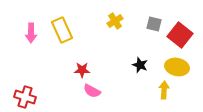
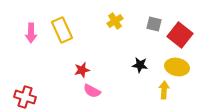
black star: rotated 14 degrees counterclockwise
red star: rotated 14 degrees counterclockwise
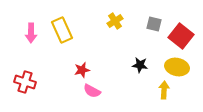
red square: moved 1 px right, 1 px down
red cross: moved 15 px up
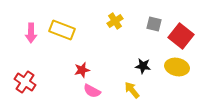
yellow rectangle: rotated 45 degrees counterclockwise
black star: moved 3 px right, 1 px down
red cross: rotated 15 degrees clockwise
yellow arrow: moved 32 px left; rotated 42 degrees counterclockwise
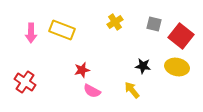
yellow cross: moved 1 px down
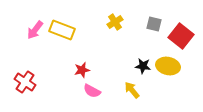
pink arrow: moved 4 px right, 3 px up; rotated 36 degrees clockwise
yellow ellipse: moved 9 px left, 1 px up
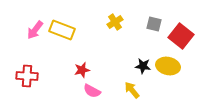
red cross: moved 2 px right, 6 px up; rotated 30 degrees counterclockwise
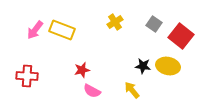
gray square: rotated 21 degrees clockwise
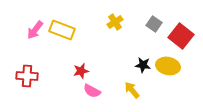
black star: moved 1 px up
red star: moved 1 px left, 1 px down
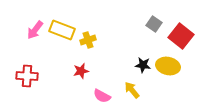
yellow cross: moved 27 px left, 18 px down; rotated 14 degrees clockwise
pink semicircle: moved 10 px right, 5 px down
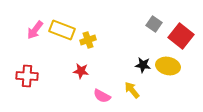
red star: rotated 21 degrees clockwise
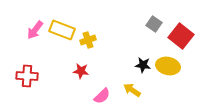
yellow arrow: rotated 18 degrees counterclockwise
pink semicircle: rotated 72 degrees counterclockwise
